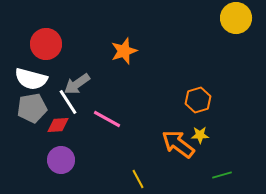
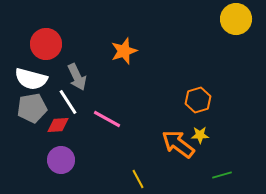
yellow circle: moved 1 px down
gray arrow: moved 7 px up; rotated 80 degrees counterclockwise
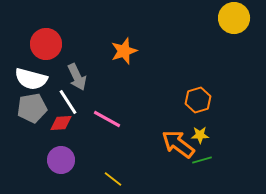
yellow circle: moved 2 px left, 1 px up
red diamond: moved 3 px right, 2 px up
green line: moved 20 px left, 15 px up
yellow line: moved 25 px left; rotated 24 degrees counterclockwise
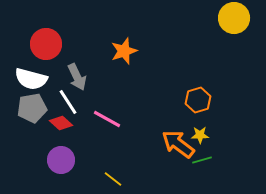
red diamond: rotated 45 degrees clockwise
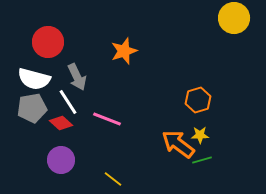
red circle: moved 2 px right, 2 px up
white semicircle: moved 3 px right
pink line: rotated 8 degrees counterclockwise
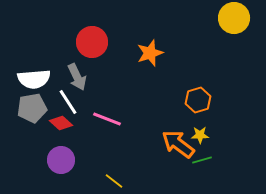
red circle: moved 44 px right
orange star: moved 26 px right, 2 px down
white semicircle: rotated 20 degrees counterclockwise
yellow line: moved 1 px right, 2 px down
